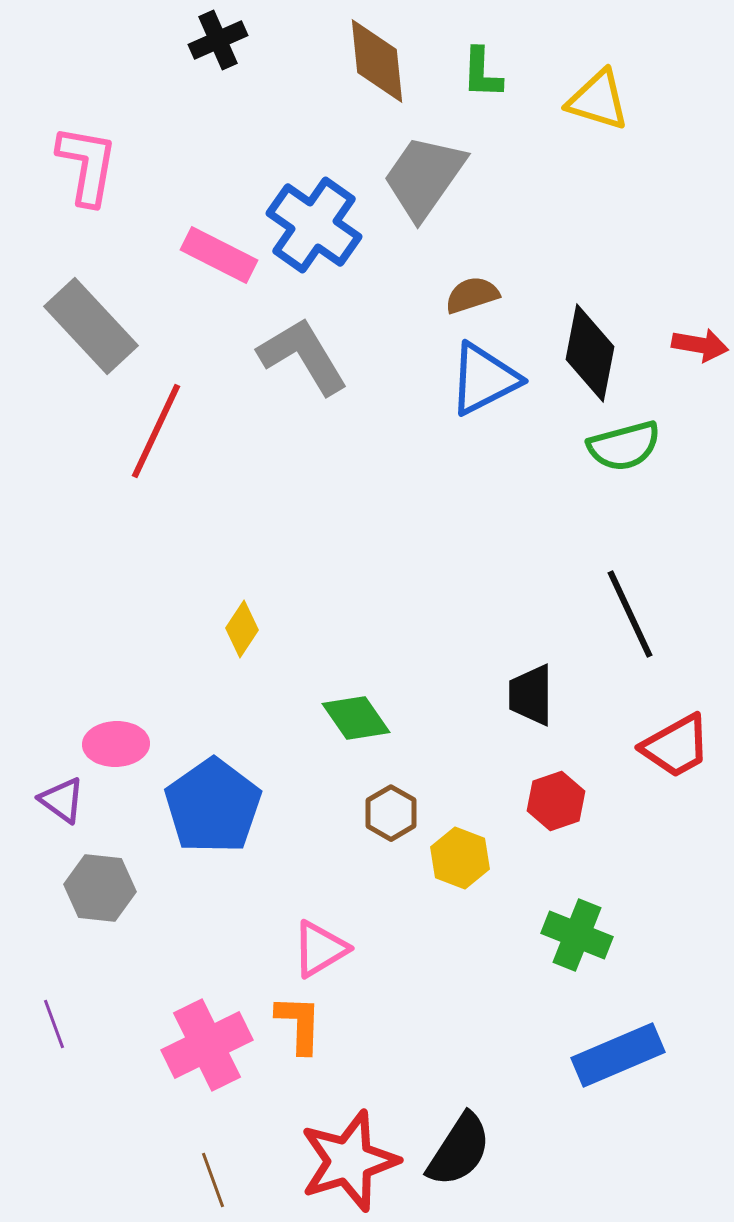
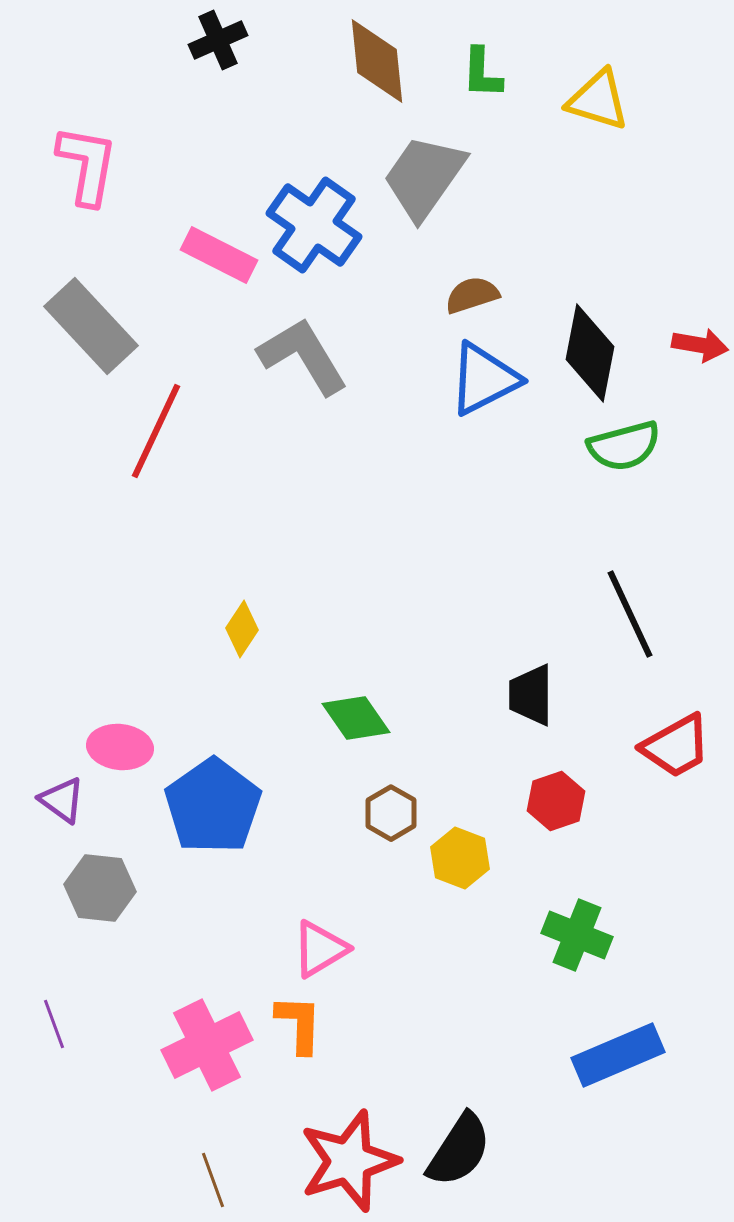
pink ellipse: moved 4 px right, 3 px down; rotated 8 degrees clockwise
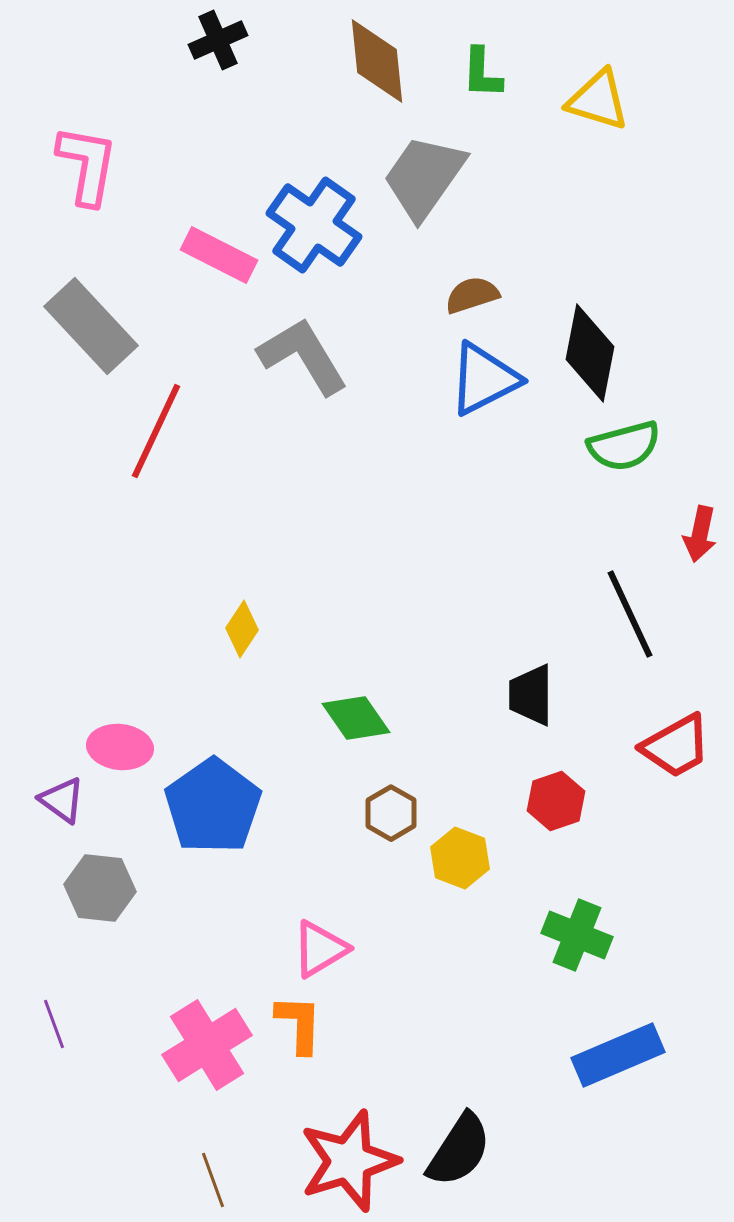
red arrow: moved 189 px down; rotated 92 degrees clockwise
pink cross: rotated 6 degrees counterclockwise
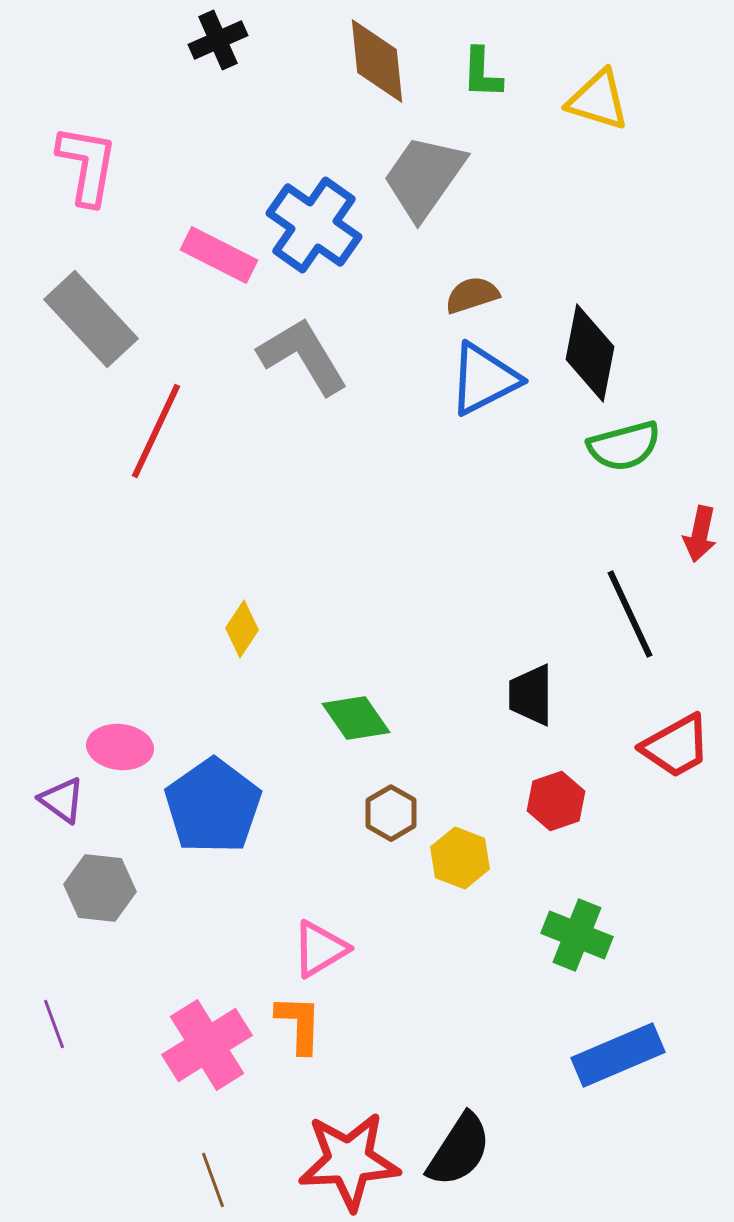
gray rectangle: moved 7 px up
red star: rotated 14 degrees clockwise
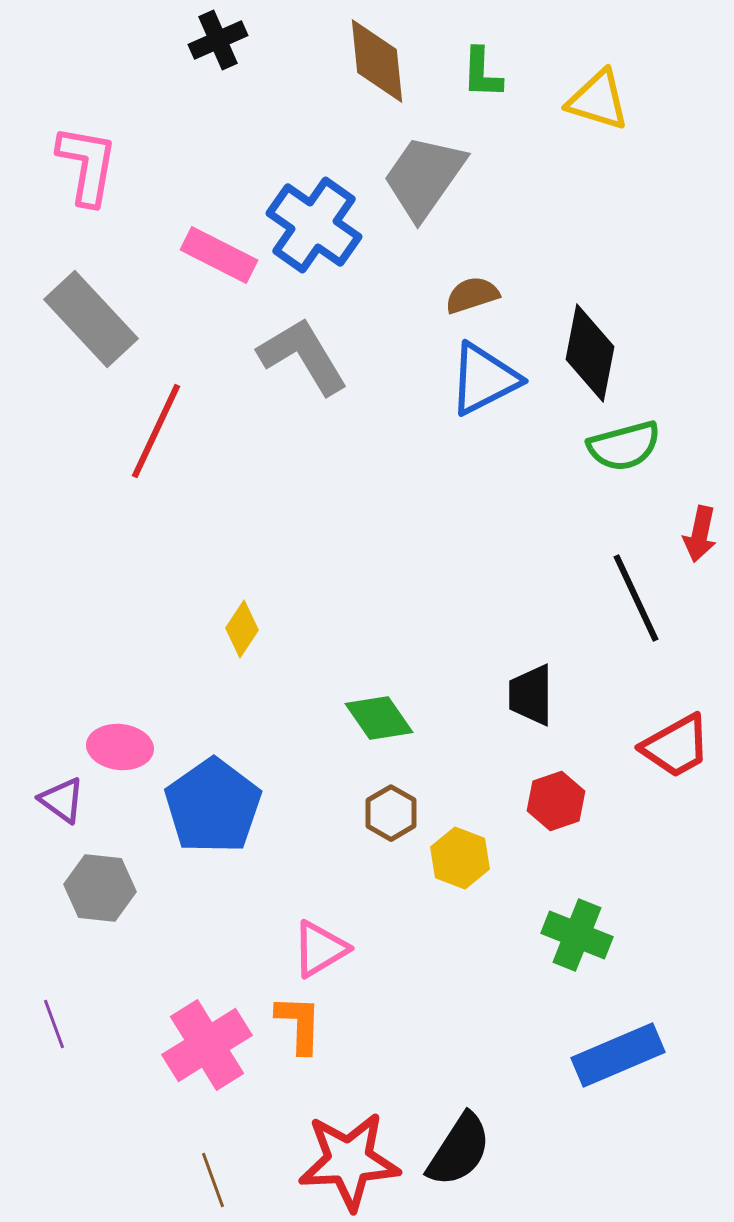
black line: moved 6 px right, 16 px up
green diamond: moved 23 px right
